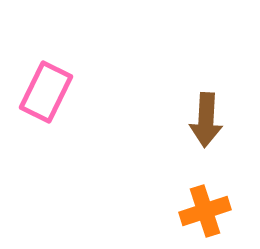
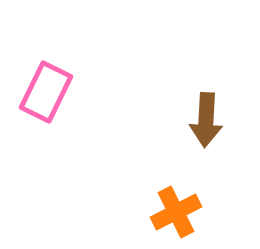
orange cross: moved 29 px left, 1 px down; rotated 9 degrees counterclockwise
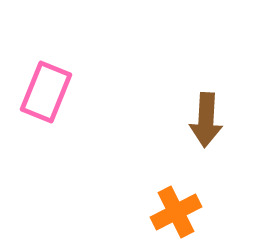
pink rectangle: rotated 4 degrees counterclockwise
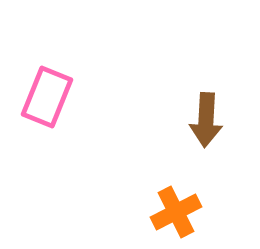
pink rectangle: moved 1 px right, 5 px down
